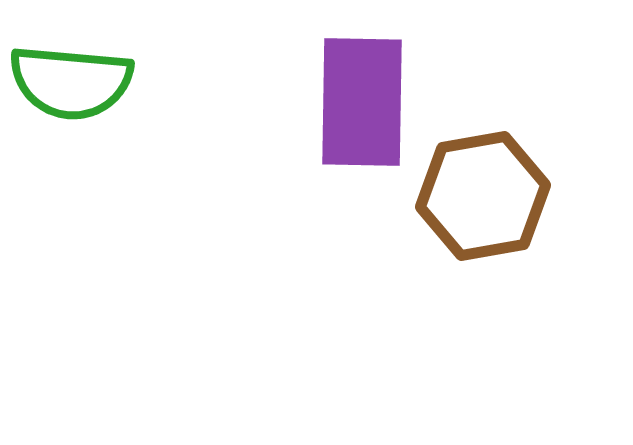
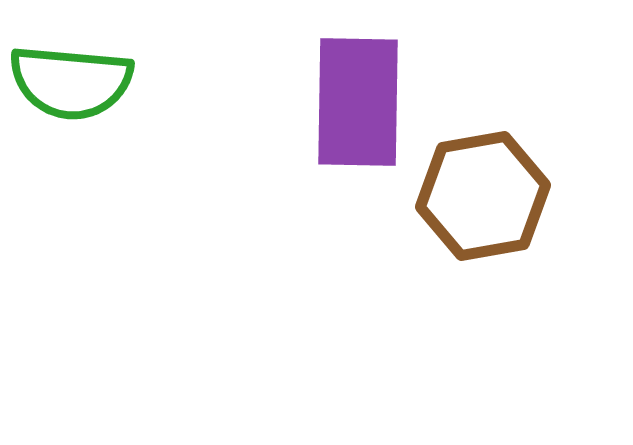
purple rectangle: moved 4 px left
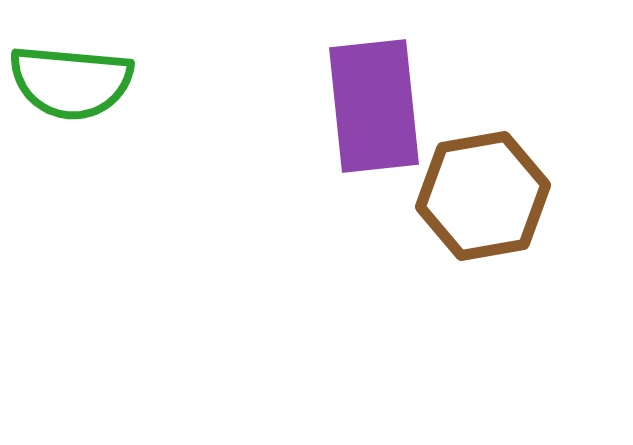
purple rectangle: moved 16 px right, 4 px down; rotated 7 degrees counterclockwise
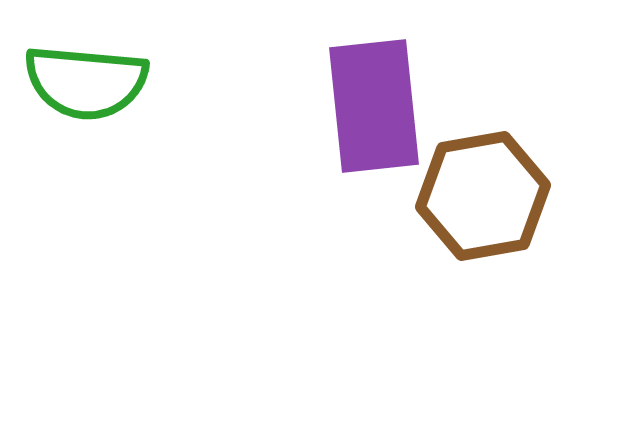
green semicircle: moved 15 px right
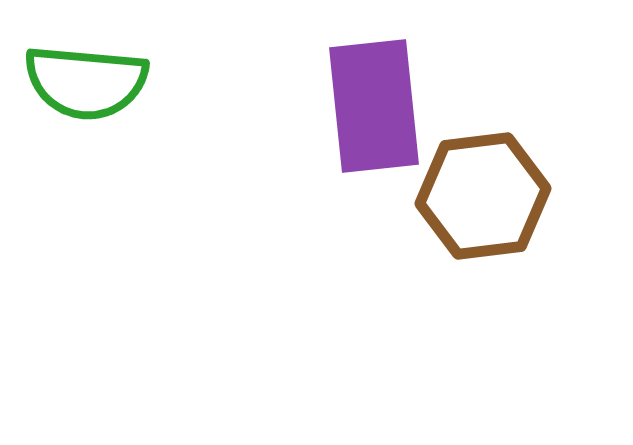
brown hexagon: rotated 3 degrees clockwise
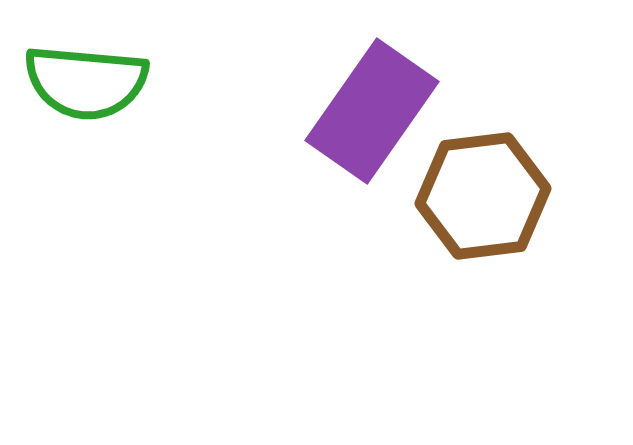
purple rectangle: moved 2 px left, 5 px down; rotated 41 degrees clockwise
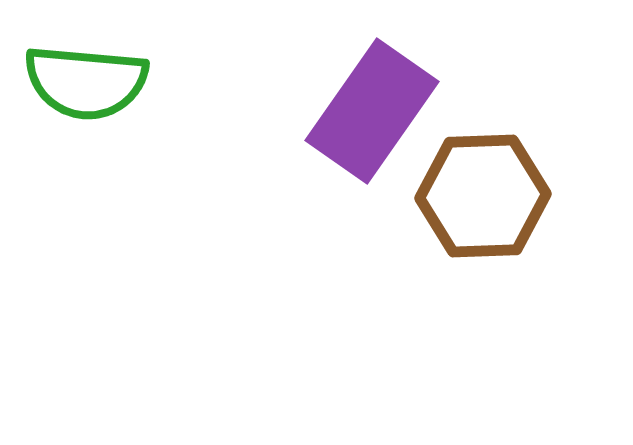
brown hexagon: rotated 5 degrees clockwise
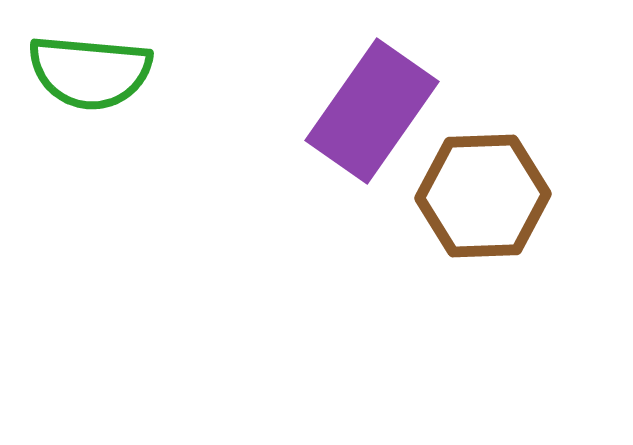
green semicircle: moved 4 px right, 10 px up
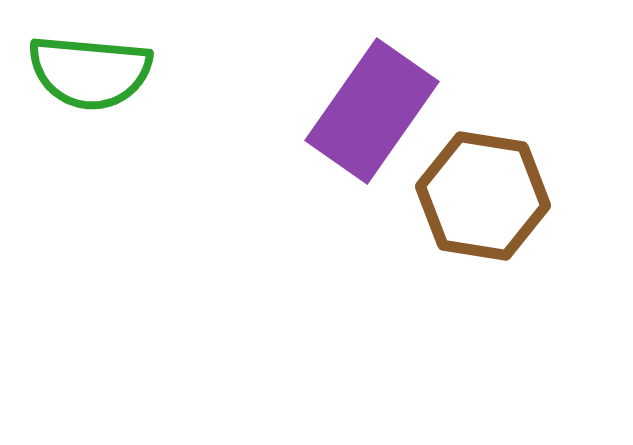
brown hexagon: rotated 11 degrees clockwise
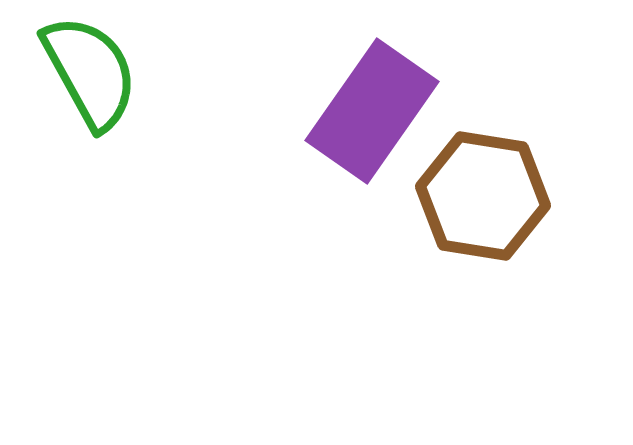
green semicircle: rotated 124 degrees counterclockwise
